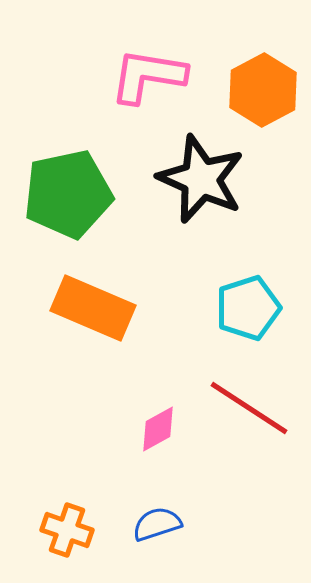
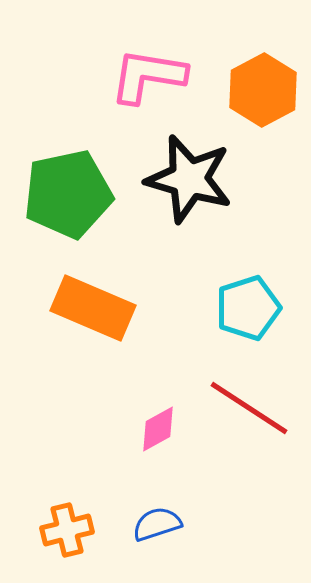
black star: moved 12 px left; rotated 8 degrees counterclockwise
orange cross: rotated 33 degrees counterclockwise
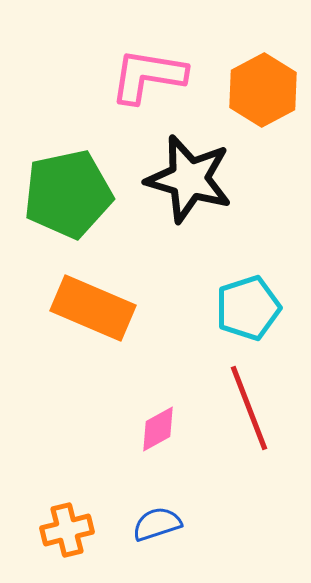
red line: rotated 36 degrees clockwise
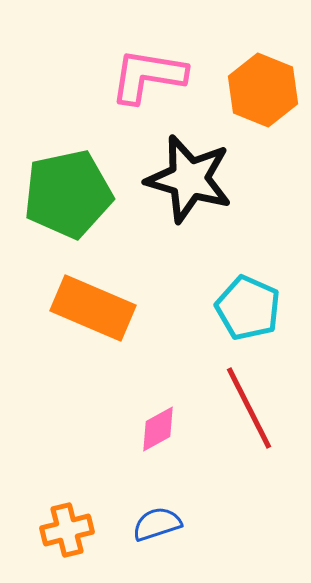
orange hexagon: rotated 10 degrees counterclockwise
cyan pentagon: rotated 30 degrees counterclockwise
red line: rotated 6 degrees counterclockwise
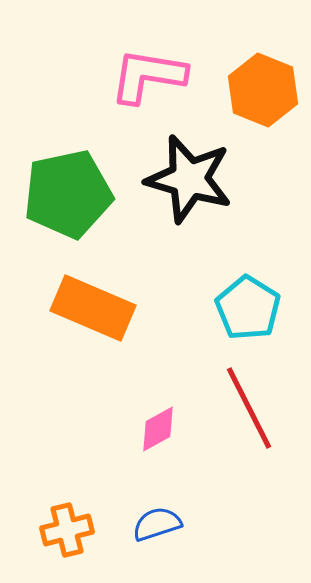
cyan pentagon: rotated 8 degrees clockwise
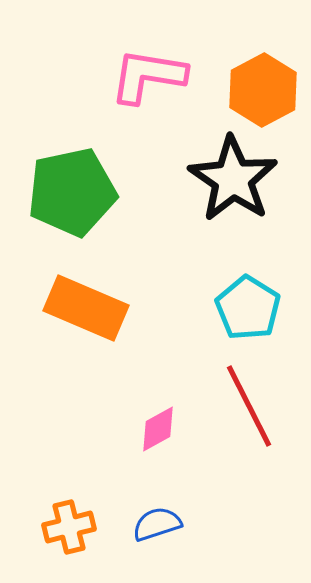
orange hexagon: rotated 10 degrees clockwise
black star: moved 44 px right; rotated 18 degrees clockwise
green pentagon: moved 4 px right, 2 px up
orange rectangle: moved 7 px left
red line: moved 2 px up
orange cross: moved 2 px right, 3 px up
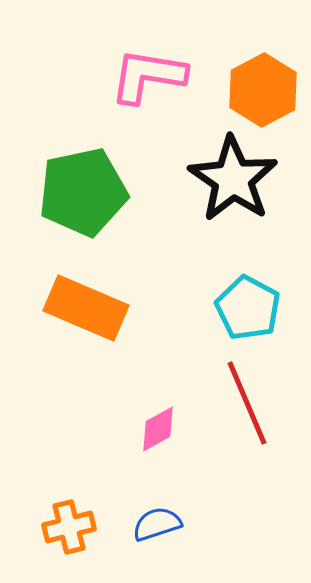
green pentagon: moved 11 px right
cyan pentagon: rotated 4 degrees counterclockwise
red line: moved 2 px left, 3 px up; rotated 4 degrees clockwise
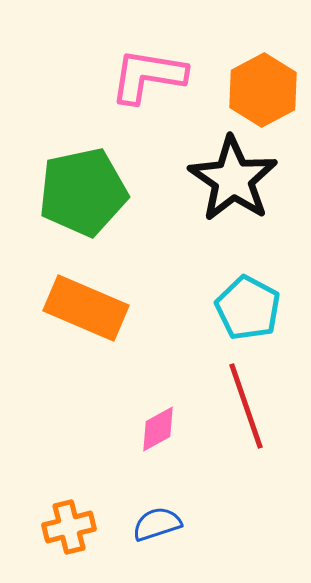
red line: moved 1 px left, 3 px down; rotated 4 degrees clockwise
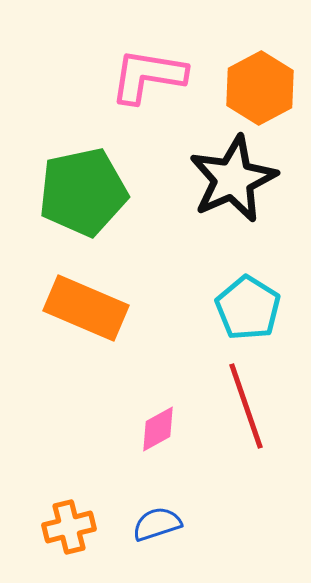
orange hexagon: moved 3 px left, 2 px up
black star: rotated 14 degrees clockwise
cyan pentagon: rotated 4 degrees clockwise
